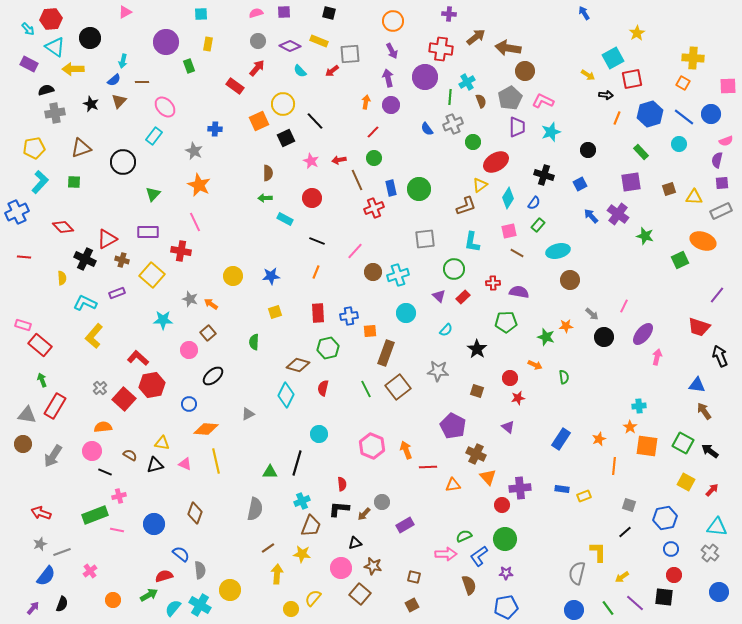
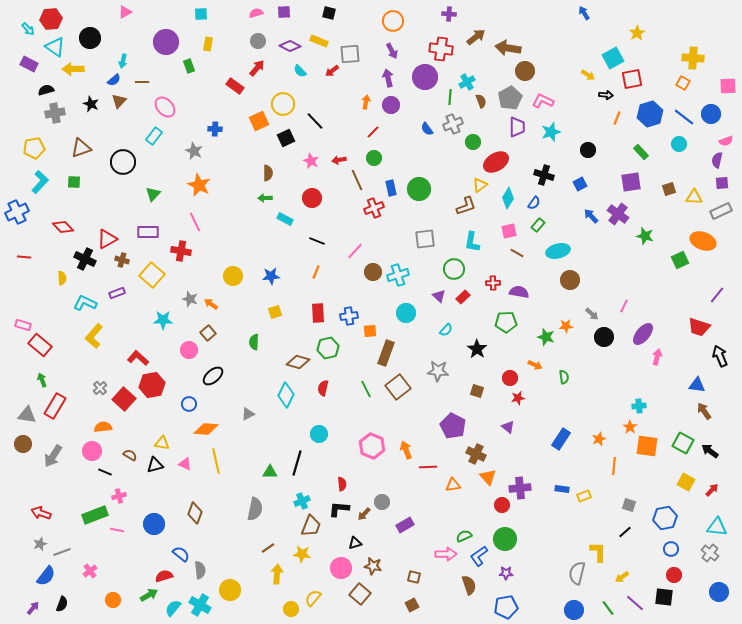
brown diamond at (298, 365): moved 3 px up
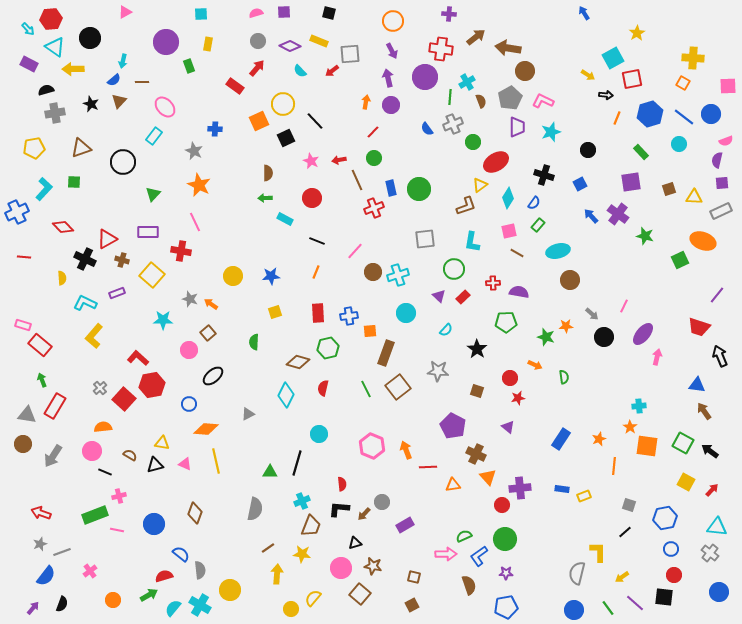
cyan L-shape at (40, 182): moved 4 px right, 7 px down
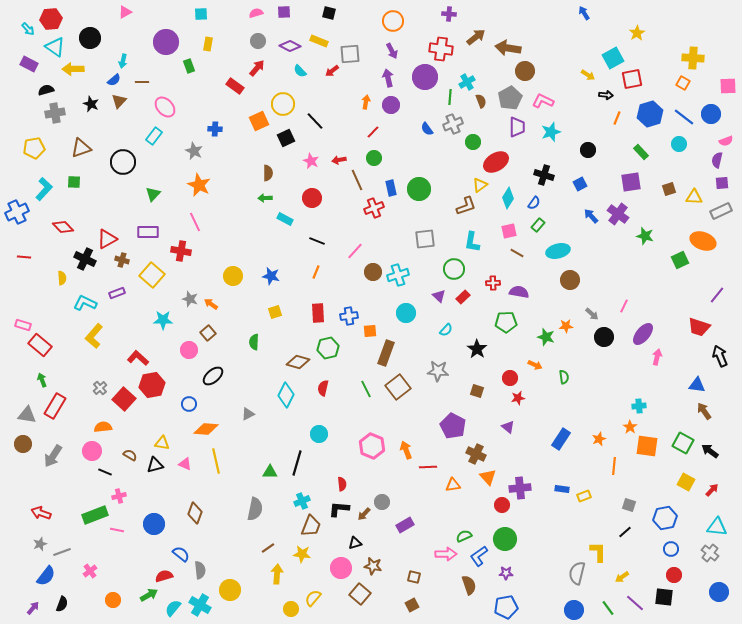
blue star at (271, 276): rotated 18 degrees clockwise
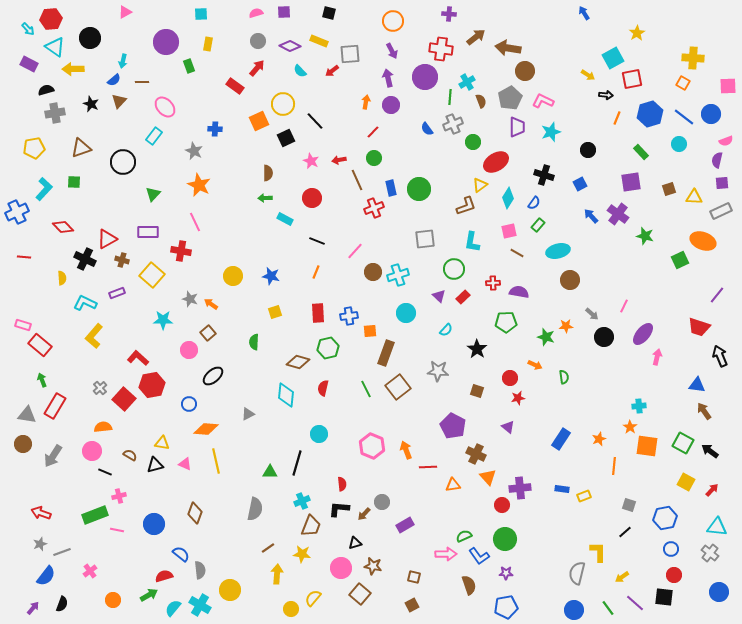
cyan diamond at (286, 395): rotated 20 degrees counterclockwise
blue L-shape at (479, 556): rotated 90 degrees counterclockwise
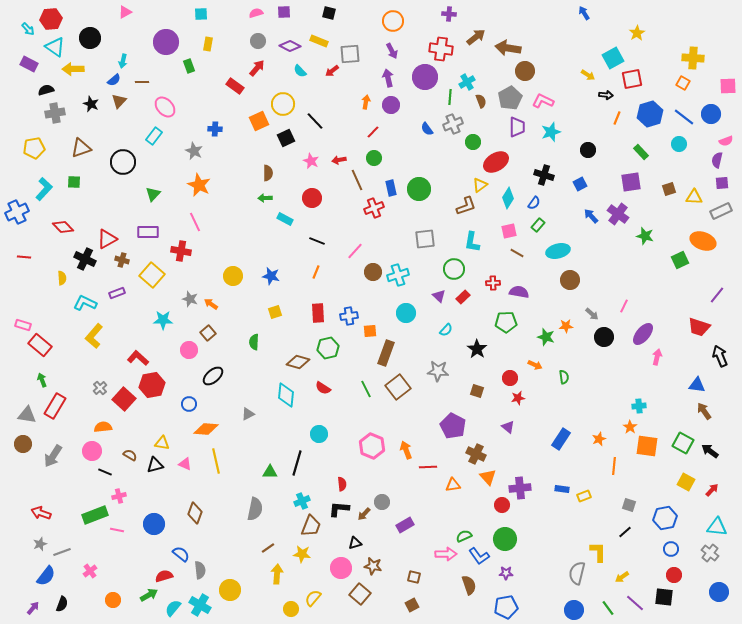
red semicircle at (323, 388): rotated 70 degrees counterclockwise
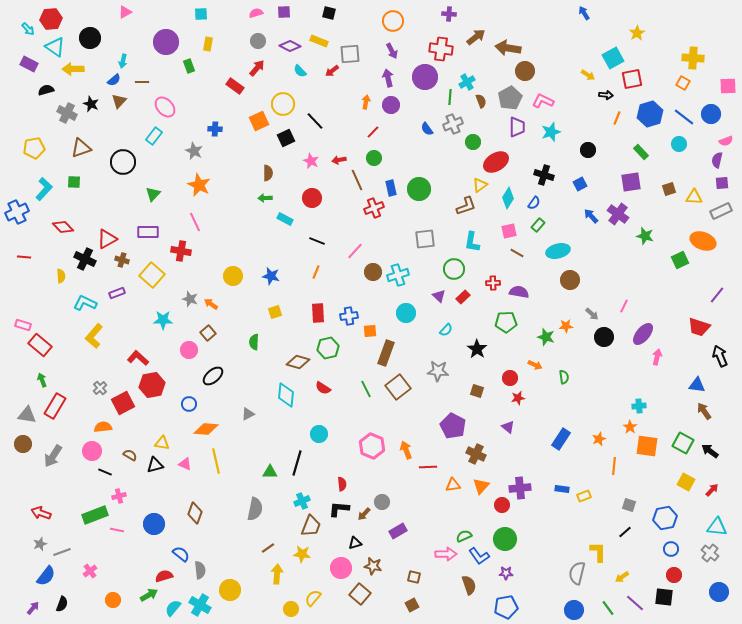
gray cross at (55, 113): moved 12 px right; rotated 36 degrees clockwise
yellow semicircle at (62, 278): moved 1 px left, 2 px up
red square at (124, 399): moved 1 px left, 4 px down; rotated 20 degrees clockwise
orange triangle at (488, 477): moved 7 px left, 9 px down; rotated 24 degrees clockwise
purple rectangle at (405, 525): moved 7 px left, 6 px down
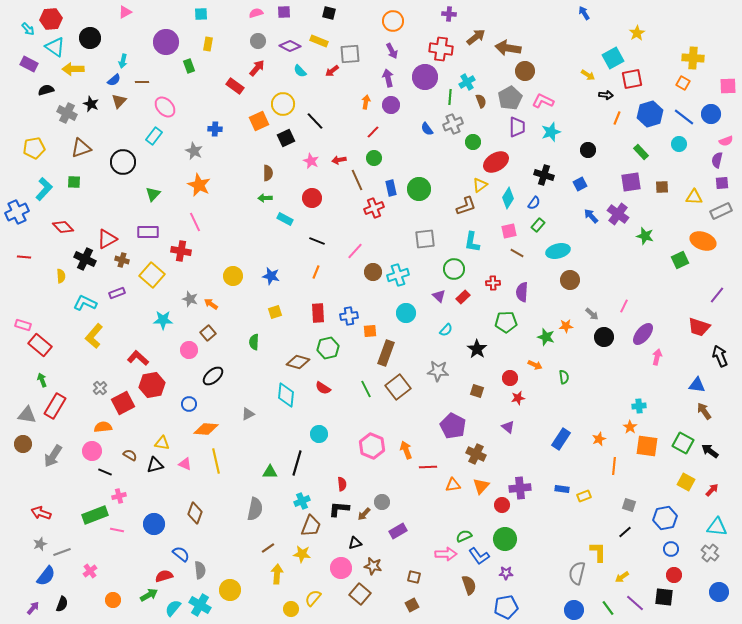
brown square at (669, 189): moved 7 px left, 2 px up; rotated 16 degrees clockwise
purple semicircle at (519, 292): moved 3 px right; rotated 96 degrees counterclockwise
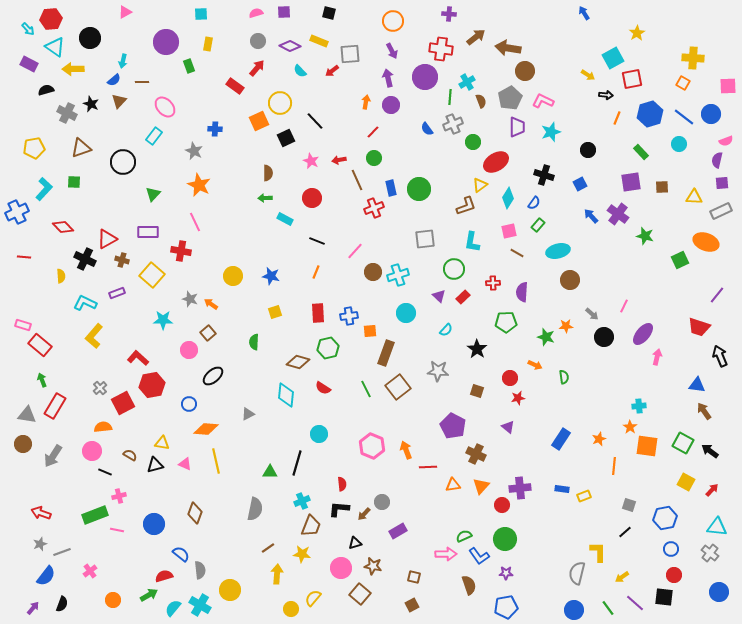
yellow circle at (283, 104): moved 3 px left, 1 px up
orange ellipse at (703, 241): moved 3 px right, 1 px down
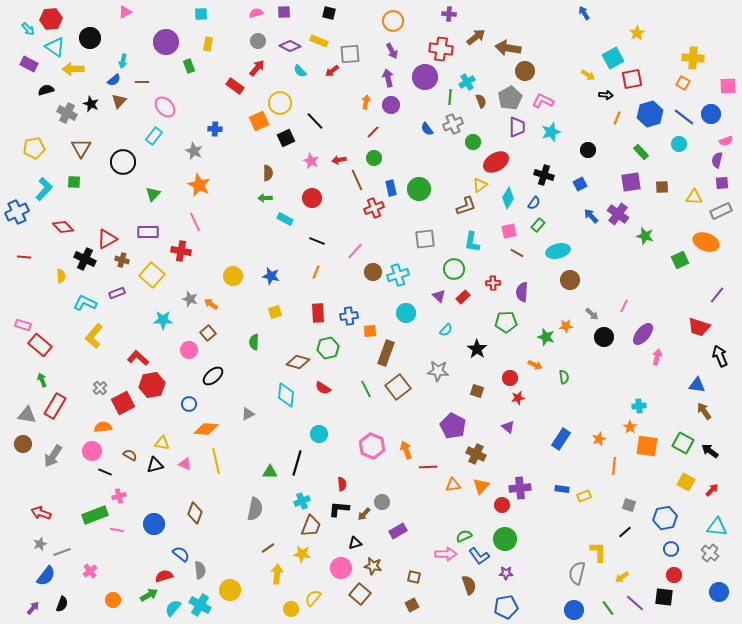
brown triangle at (81, 148): rotated 40 degrees counterclockwise
